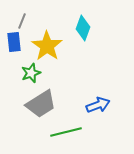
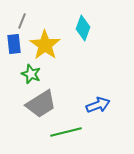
blue rectangle: moved 2 px down
yellow star: moved 2 px left, 1 px up
green star: moved 1 px down; rotated 30 degrees counterclockwise
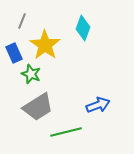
blue rectangle: moved 9 px down; rotated 18 degrees counterclockwise
gray trapezoid: moved 3 px left, 3 px down
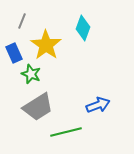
yellow star: moved 1 px right
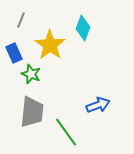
gray line: moved 1 px left, 1 px up
yellow star: moved 4 px right
gray trapezoid: moved 6 px left, 5 px down; rotated 52 degrees counterclockwise
green line: rotated 68 degrees clockwise
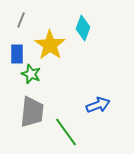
blue rectangle: moved 3 px right, 1 px down; rotated 24 degrees clockwise
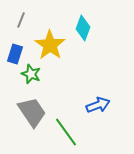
blue rectangle: moved 2 px left; rotated 18 degrees clockwise
gray trapezoid: rotated 40 degrees counterclockwise
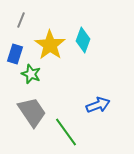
cyan diamond: moved 12 px down
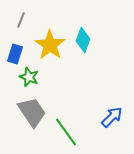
green star: moved 2 px left, 3 px down
blue arrow: moved 14 px right, 12 px down; rotated 25 degrees counterclockwise
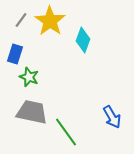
gray line: rotated 14 degrees clockwise
yellow star: moved 24 px up
gray trapezoid: rotated 44 degrees counterclockwise
blue arrow: rotated 105 degrees clockwise
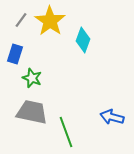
green star: moved 3 px right, 1 px down
blue arrow: rotated 135 degrees clockwise
green line: rotated 16 degrees clockwise
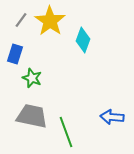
gray trapezoid: moved 4 px down
blue arrow: rotated 10 degrees counterclockwise
